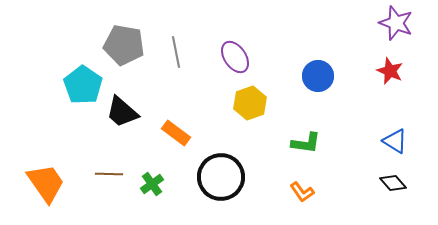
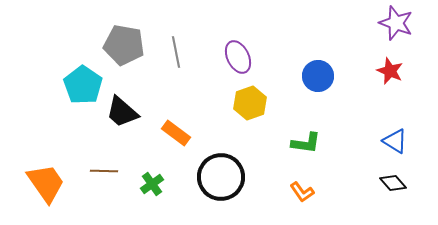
purple ellipse: moved 3 px right; rotated 8 degrees clockwise
brown line: moved 5 px left, 3 px up
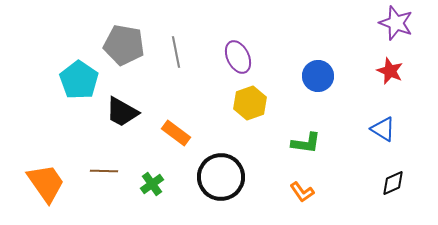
cyan pentagon: moved 4 px left, 5 px up
black trapezoid: rotated 12 degrees counterclockwise
blue triangle: moved 12 px left, 12 px up
black diamond: rotated 72 degrees counterclockwise
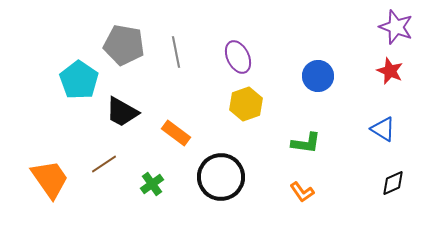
purple star: moved 4 px down
yellow hexagon: moved 4 px left, 1 px down
brown line: moved 7 px up; rotated 36 degrees counterclockwise
orange trapezoid: moved 4 px right, 4 px up
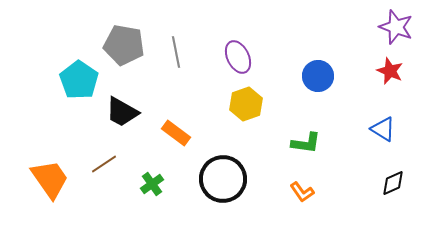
black circle: moved 2 px right, 2 px down
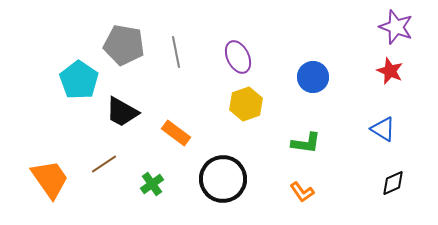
blue circle: moved 5 px left, 1 px down
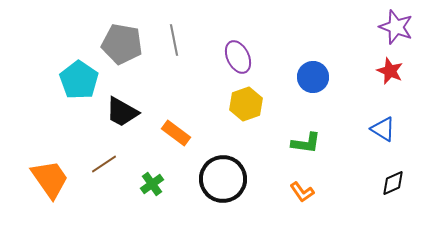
gray pentagon: moved 2 px left, 1 px up
gray line: moved 2 px left, 12 px up
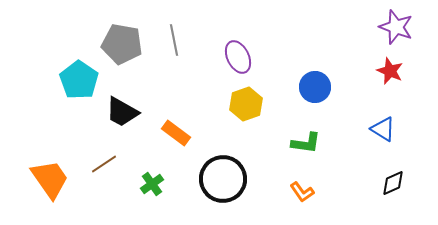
blue circle: moved 2 px right, 10 px down
